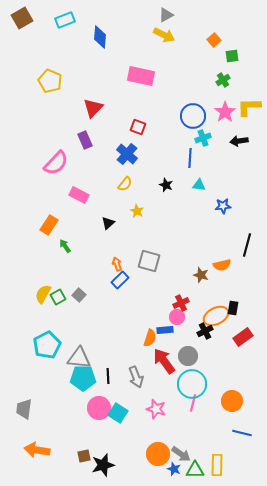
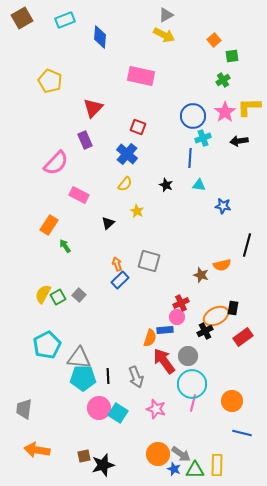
blue star at (223, 206): rotated 14 degrees clockwise
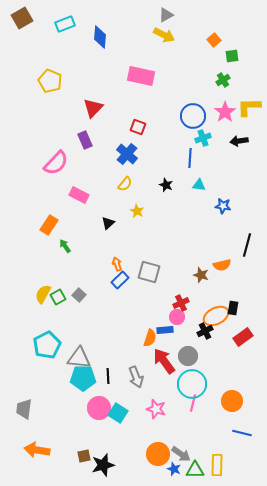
cyan rectangle at (65, 20): moved 4 px down
gray square at (149, 261): moved 11 px down
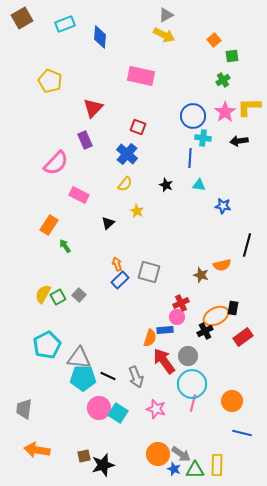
cyan cross at (203, 138): rotated 28 degrees clockwise
black line at (108, 376): rotated 63 degrees counterclockwise
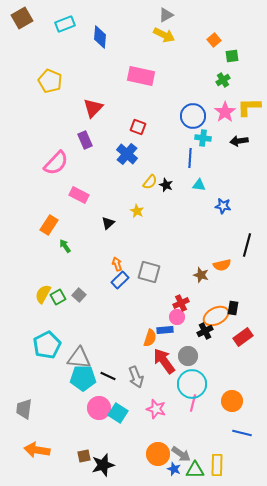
yellow semicircle at (125, 184): moved 25 px right, 2 px up
